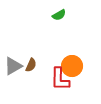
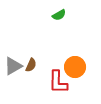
orange circle: moved 3 px right, 1 px down
red L-shape: moved 2 px left, 3 px down
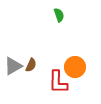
green semicircle: rotated 80 degrees counterclockwise
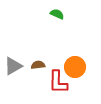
green semicircle: moved 2 px left, 1 px up; rotated 48 degrees counterclockwise
brown semicircle: moved 7 px right; rotated 120 degrees counterclockwise
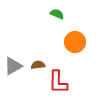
orange circle: moved 25 px up
